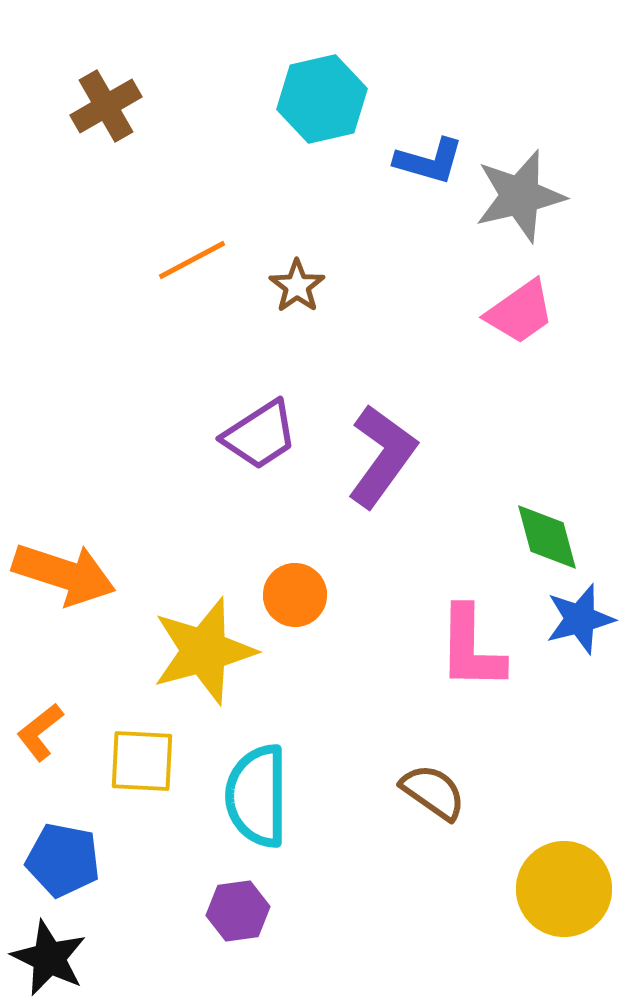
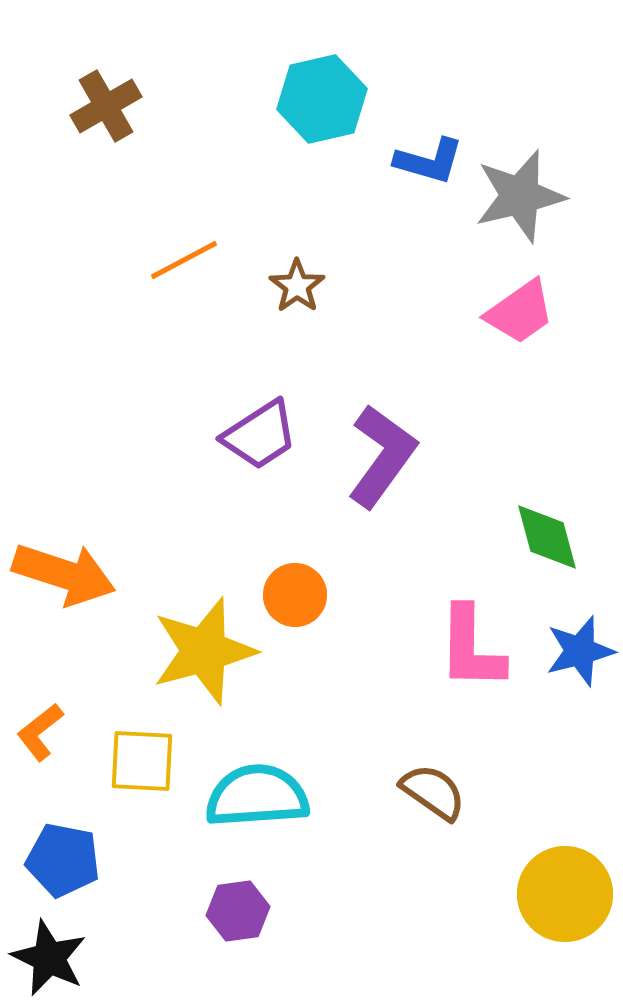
orange line: moved 8 px left
blue star: moved 32 px down
cyan semicircle: rotated 86 degrees clockwise
yellow circle: moved 1 px right, 5 px down
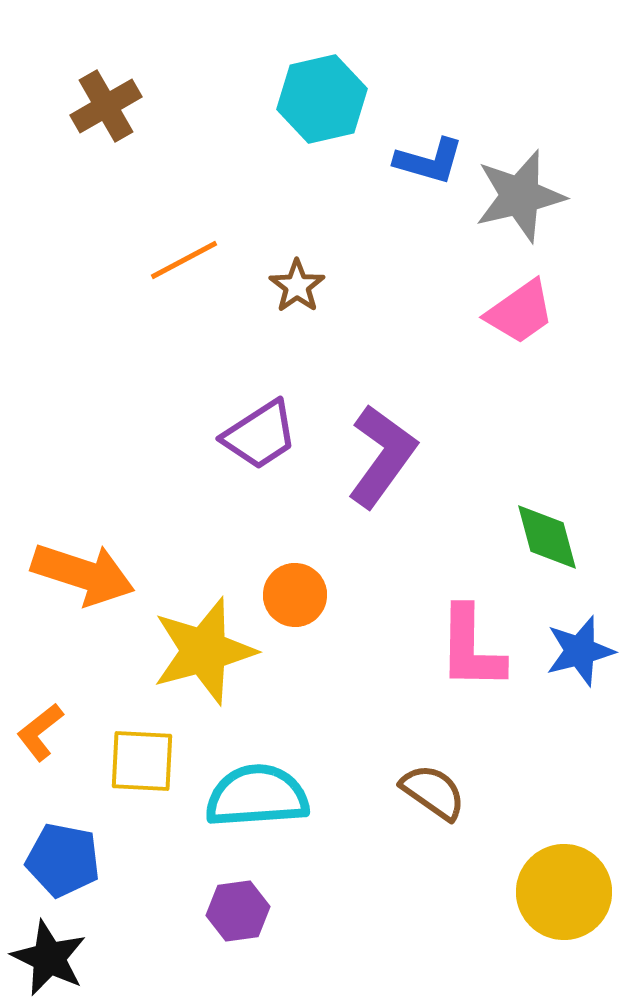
orange arrow: moved 19 px right
yellow circle: moved 1 px left, 2 px up
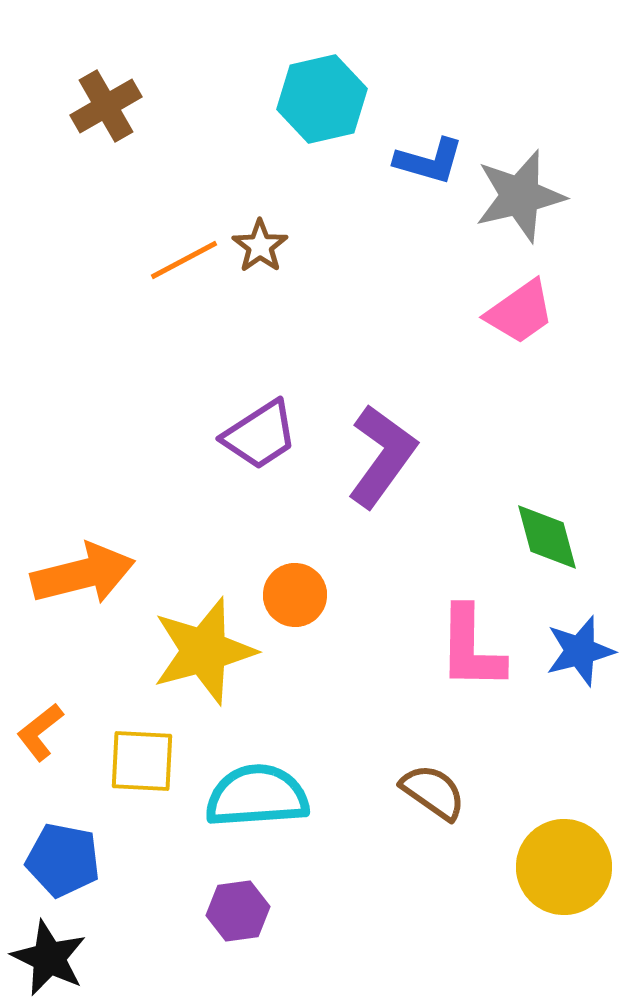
brown star: moved 37 px left, 40 px up
orange arrow: rotated 32 degrees counterclockwise
yellow circle: moved 25 px up
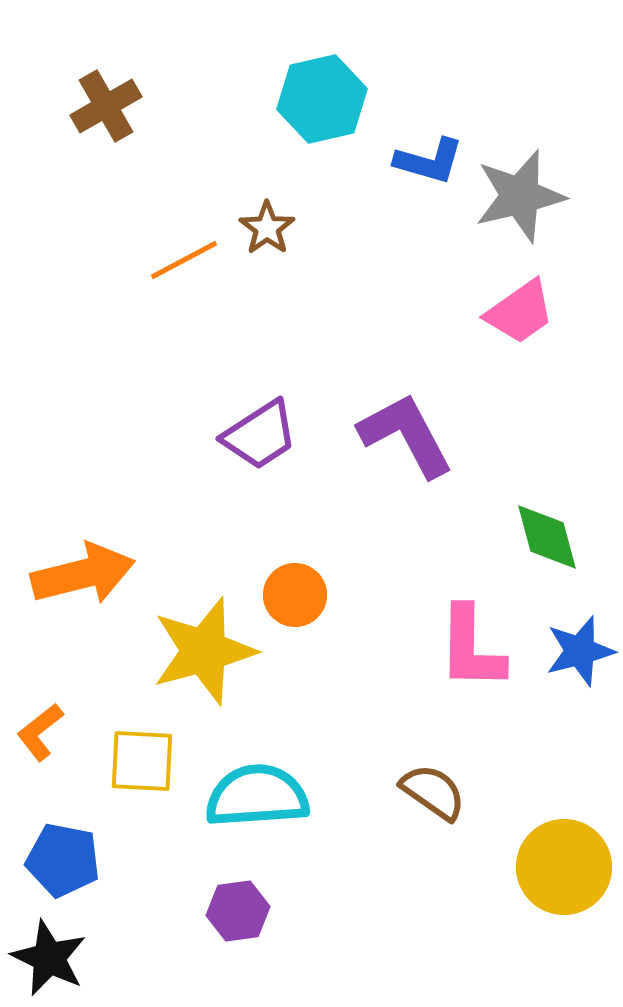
brown star: moved 7 px right, 18 px up
purple L-shape: moved 24 px right, 21 px up; rotated 64 degrees counterclockwise
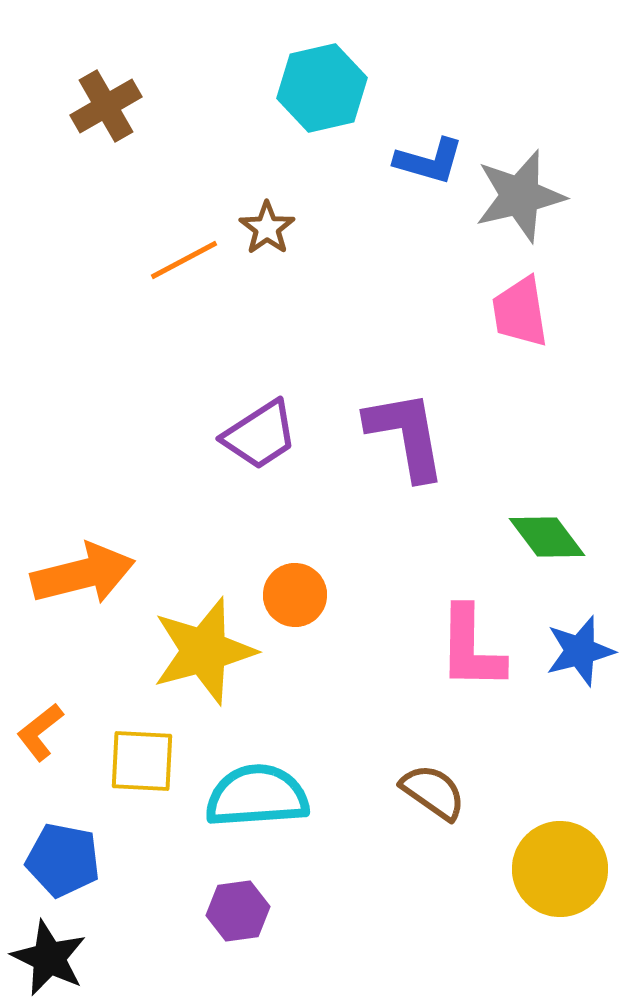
cyan hexagon: moved 11 px up
pink trapezoid: rotated 116 degrees clockwise
purple L-shape: rotated 18 degrees clockwise
green diamond: rotated 22 degrees counterclockwise
yellow circle: moved 4 px left, 2 px down
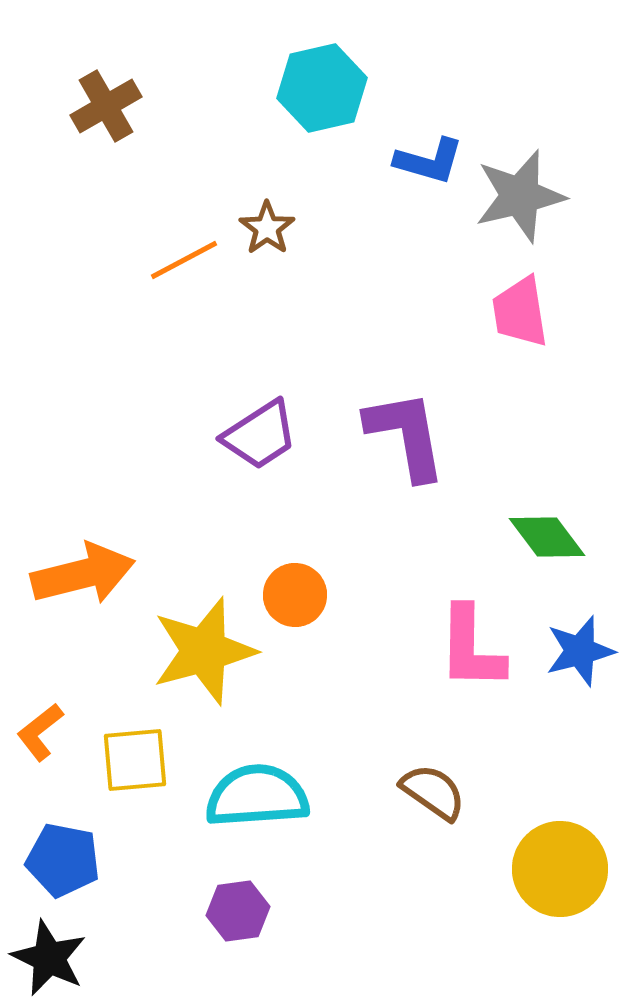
yellow square: moved 7 px left, 1 px up; rotated 8 degrees counterclockwise
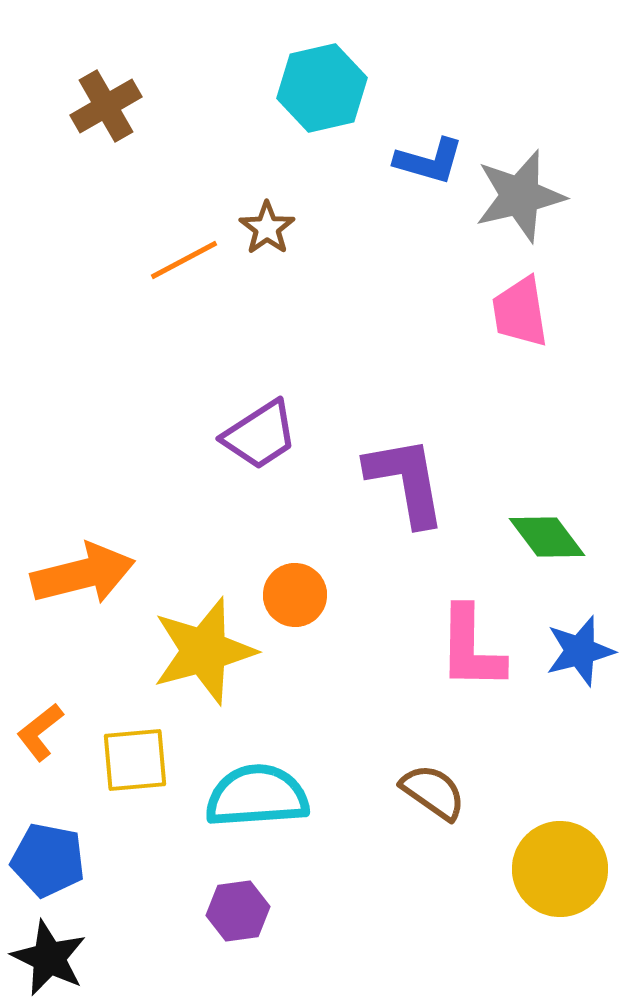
purple L-shape: moved 46 px down
blue pentagon: moved 15 px left
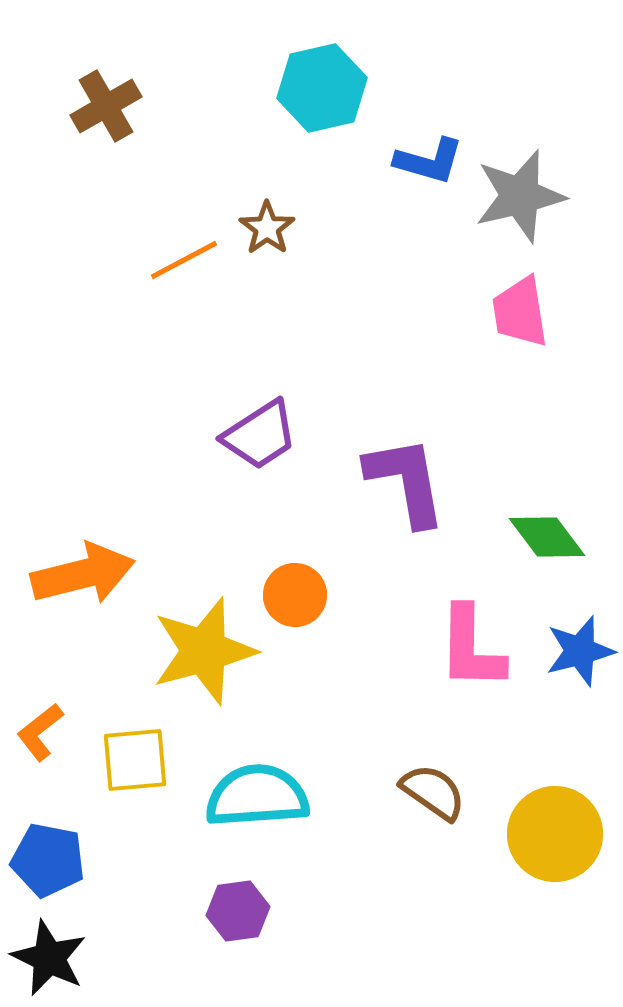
yellow circle: moved 5 px left, 35 px up
